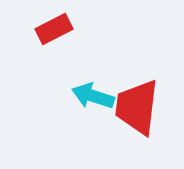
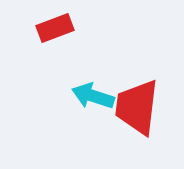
red rectangle: moved 1 px right, 1 px up; rotated 6 degrees clockwise
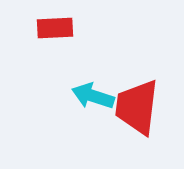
red rectangle: rotated 18 degrees clockwise
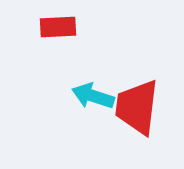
red rectangle: moved 3 px right, 1 px up
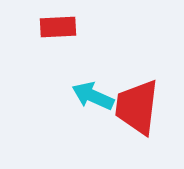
cyan arrow: rotated 6 degrees clockwise
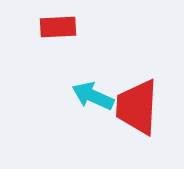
red trapezoid: rotated 4 degrees counterclockwise
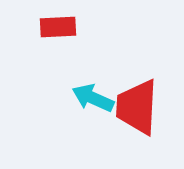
cyan arrow: moved 2 px down
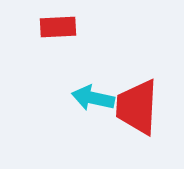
cyan arrow: rotated 12 degrees counterclockwise
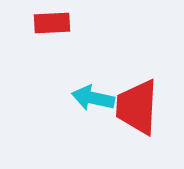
red rectangle: moved 6 px left, 4 px up
